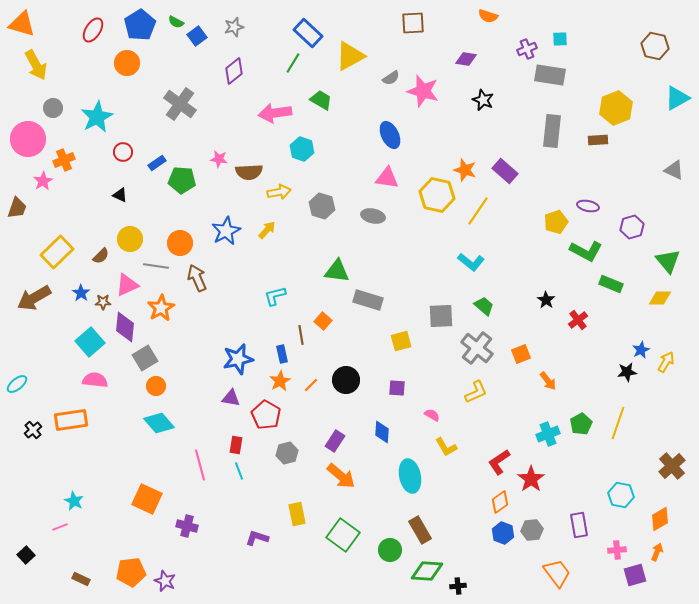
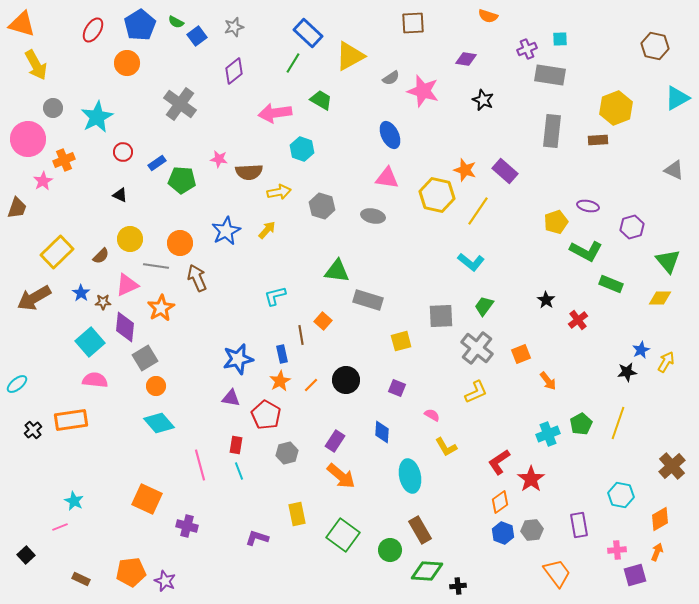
green trapezoid at (484, 306): rotated 95 degrees counterclockwise
purple square at (397, 388): rotated 18 degrees clockwise
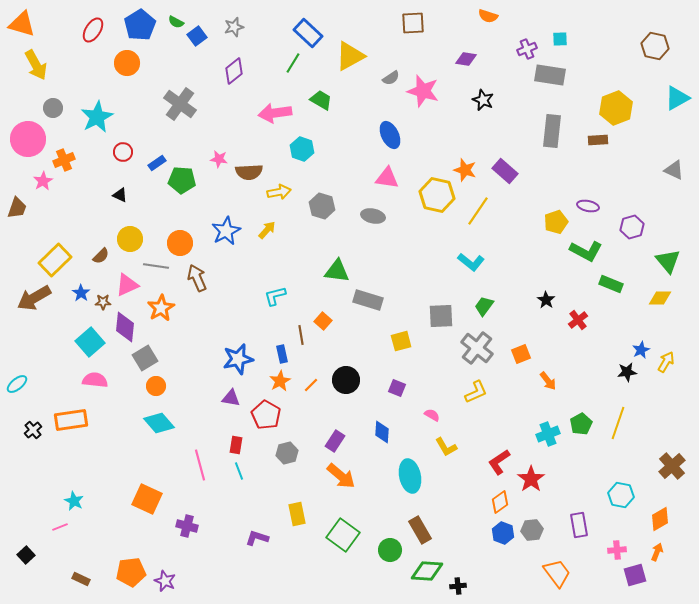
yellow rectangle at (57, 252): moved 2 px left, 8 px down
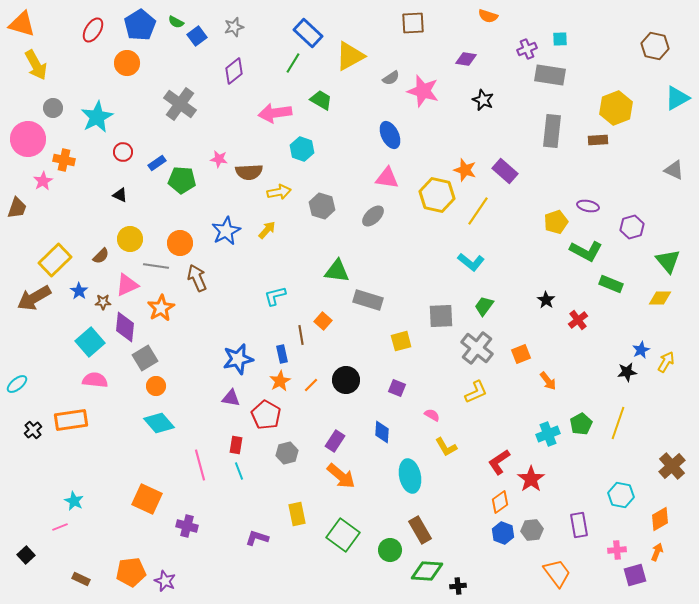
orange cross at (64, 160): rotated 35 degrees clockwise
gray ellipse at (373, 216): rotated 55 degrees counterclockwise
blue star at (81, 293): moved 2 px left, 2 px up
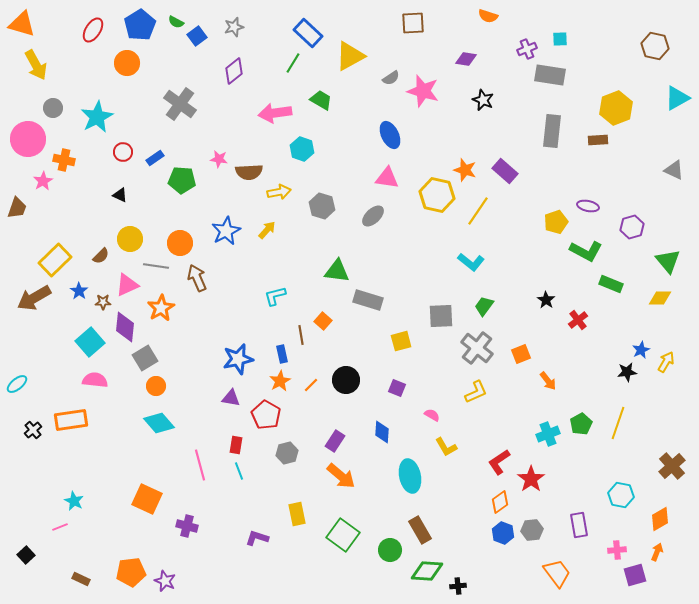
blue rectangle at (157, 163): moved 2 px left, 5 px up
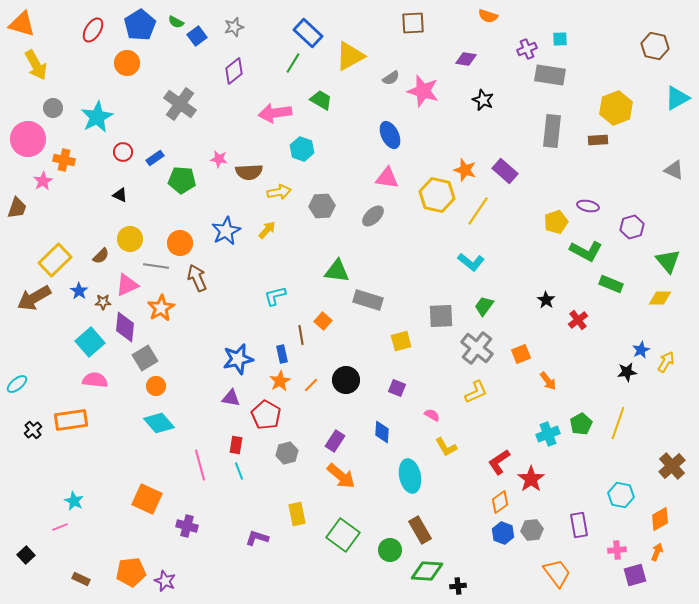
gray hexagon at (322, 206): rotated 20 degrees counterclockwise
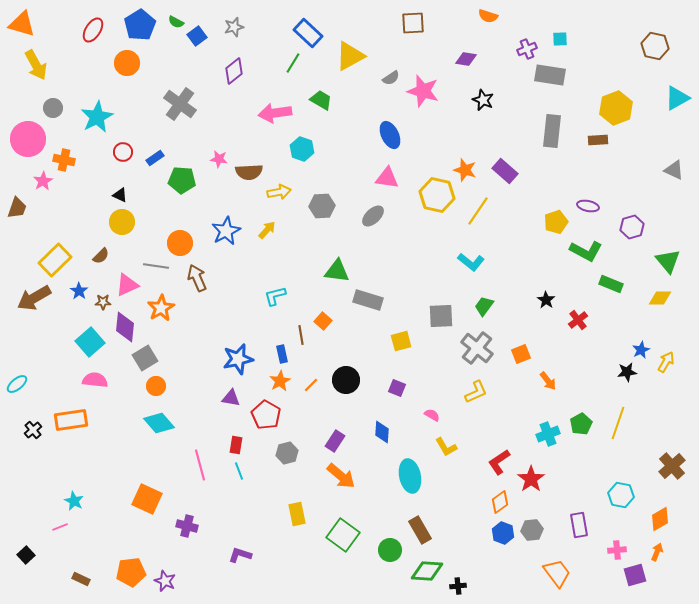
yellow circle at (130, 239): moved 8 px left, 17 px up
purple L-shape at (257, 538): moved 17 px left, 17 px down
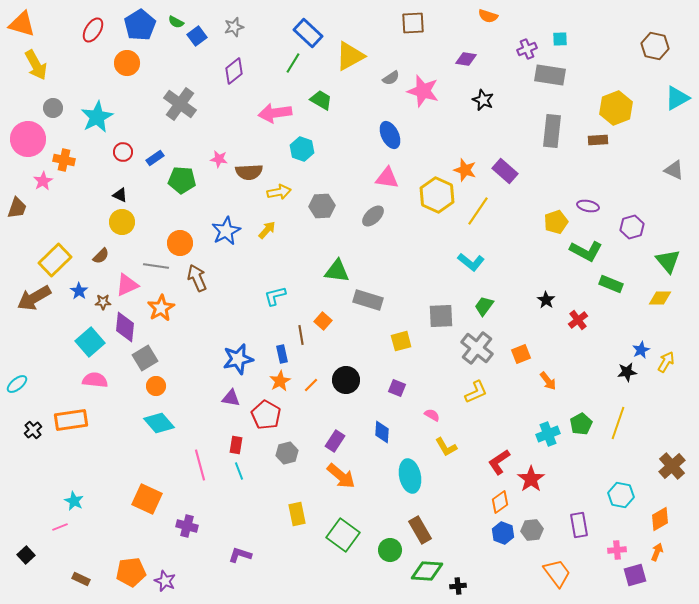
yellow hexagon at (437, 195): rotated 12 degrees clockwise
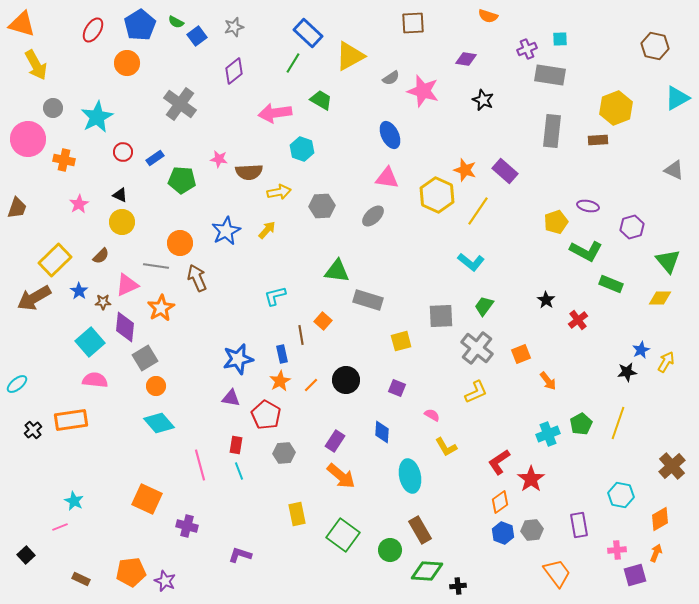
pink star at (43, 181): moved 36 px right, 23 px down
gray hexagon at (287, 453): moved 3 px left; rotated 10 degrees clockwise
orange arrow at (657, 552): moved 1 px left, 1 px down
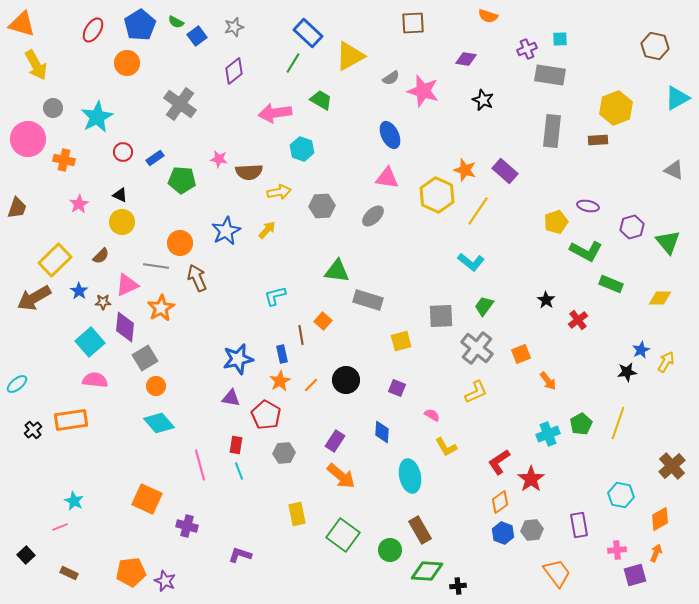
green triangle at (668, 261): moved 19 px up
brown rectangle at (81, 579): moved 12 px left, 6 px up
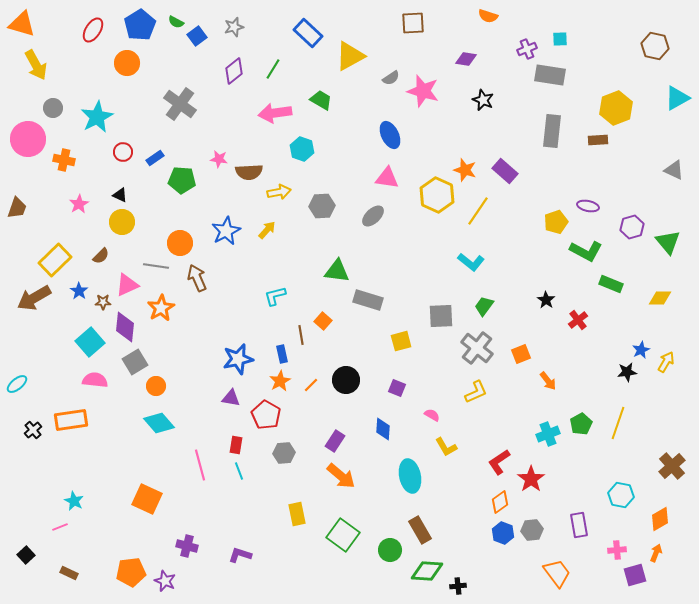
green line at (293, 63): moved 20 px left, 6 px down
gray square at (145, 358): moved 10 px left, 4 px down
blue diamond at (382, 432): moved 1 px right, 3 px up
purple cross at (187, 526): moved 20 px down
